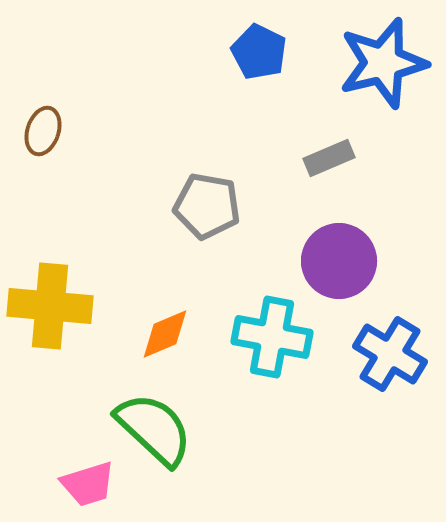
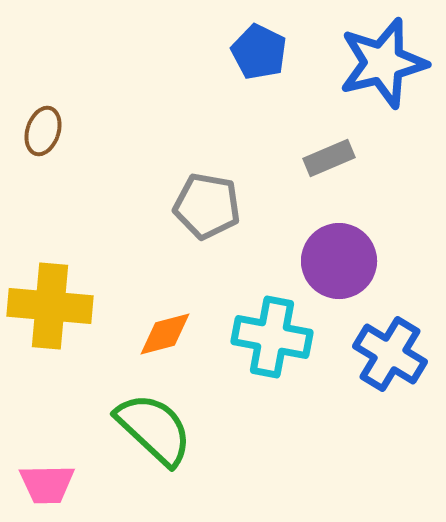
orange diamond: rotated 8 degrees clockwise
pink trapezoid: moved 41 px left; rotated 16 degrees clockwise
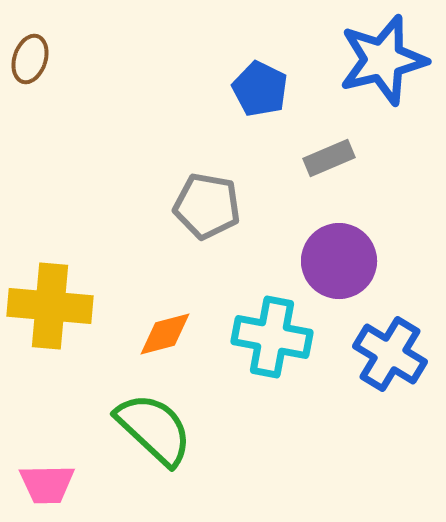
blue pentagon: moved 1 px right, 37 px down
blue star: moved 3 px up
brown ellipse: moved 13 px left, 72 px up
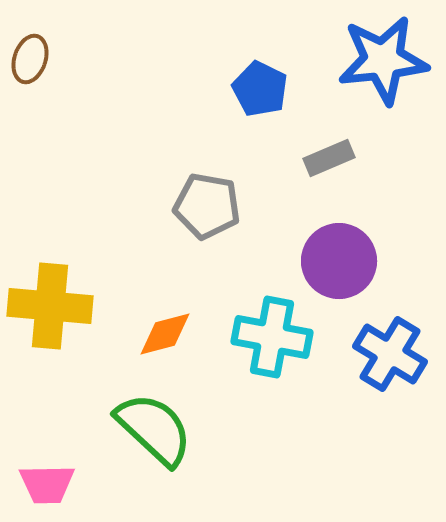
blue star: rotated 8 degrees clockwise
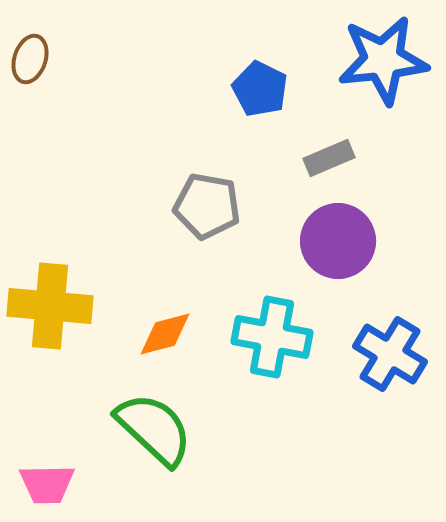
purple circle: moved 1 px left, 20 px up
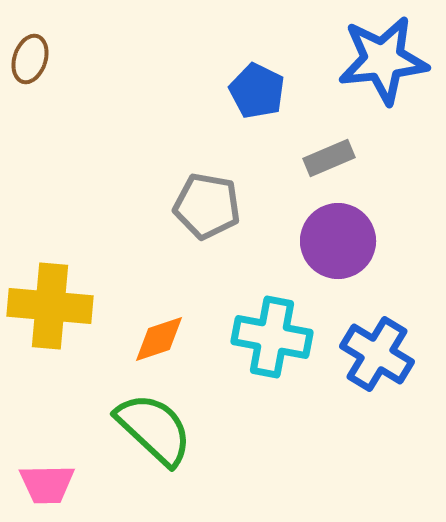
blue pentagon: moved 3 px left, 2 px down
orange diamond: moved 6 px left, 5 px down; rotated 4 degrees counterclockwise
blue cross: moved 13 px left
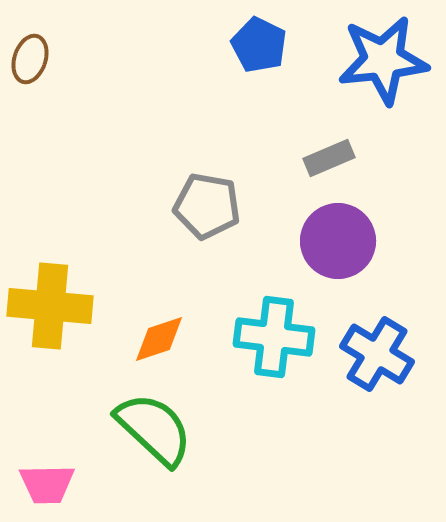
blue pentagon: moved 2 px right, 46 px up
cyan cross: moved 2 px right; rotated 4 degrees counterclockwise
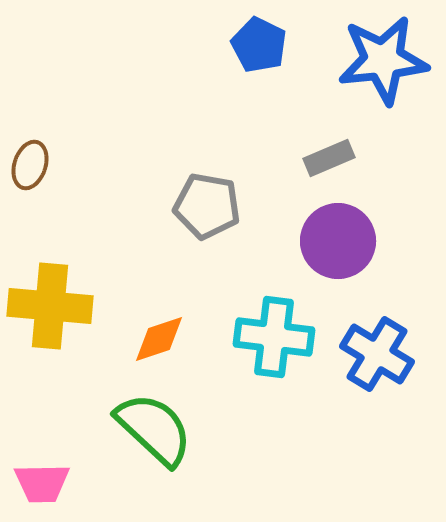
brown ellipse: moved 106 px down
pink trapezoid: moved 5 px left, 1 px up
